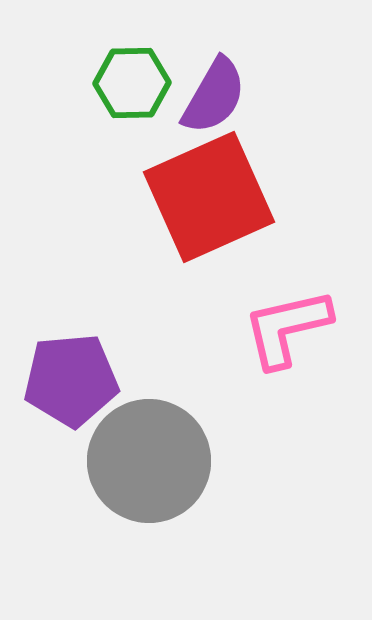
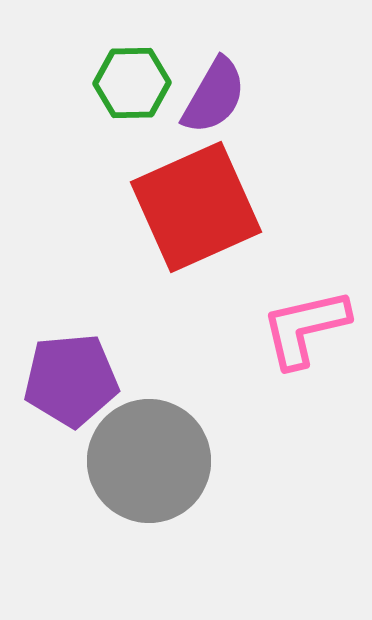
red square: moved 13 px left, 10 px down
pink L-shape: moved 18 px right
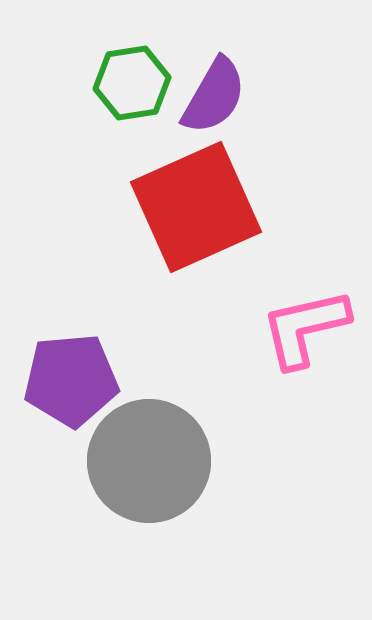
green hexagon: rotated 8 degrees counterclockwise
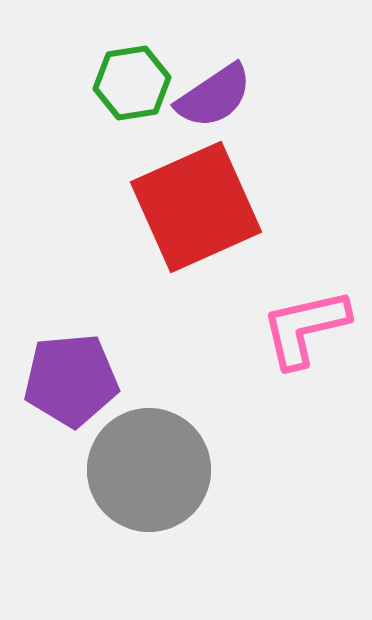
purple semicircle: rotated 26 degrees clockwise
gray circle: moved 9 px down
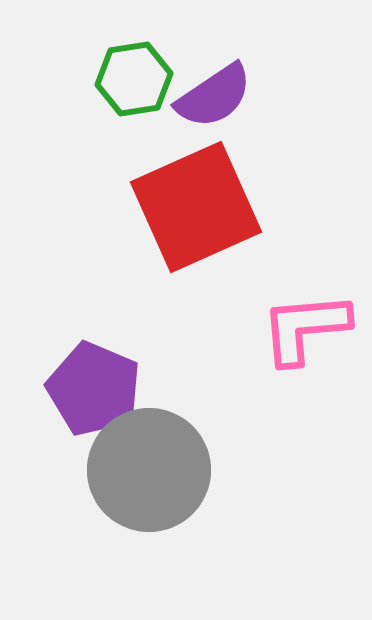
green hexagon: moved 2 px right, 4 px up
pink L-shape: rotated 8 degrees clockwise
purple pentagon: moved 23 px right, 9 px down; rotated 28 degrees clockwise
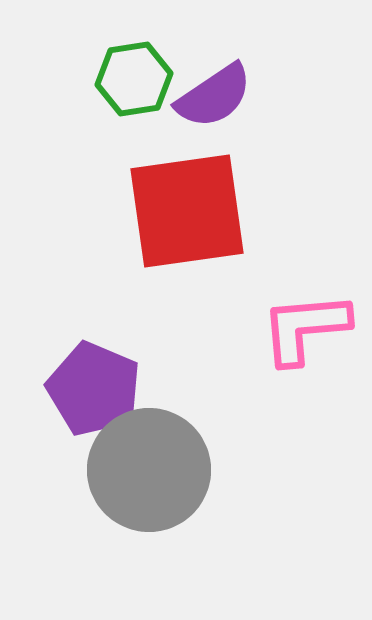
red square: moved 9 px left, 4 px down; rotated 16 degrees clockwise
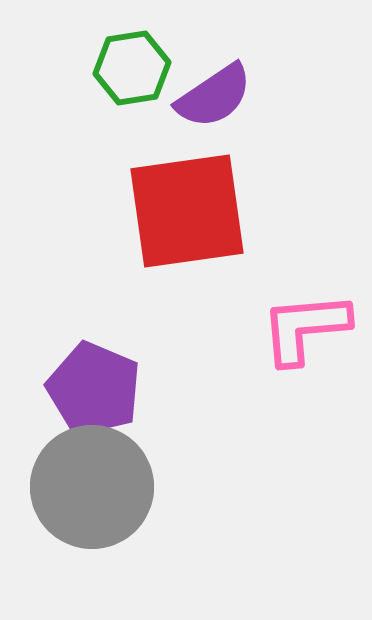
green hexagon: moved 2 px left, 11 px up
gray circle: moved 57 px left, 17 px down
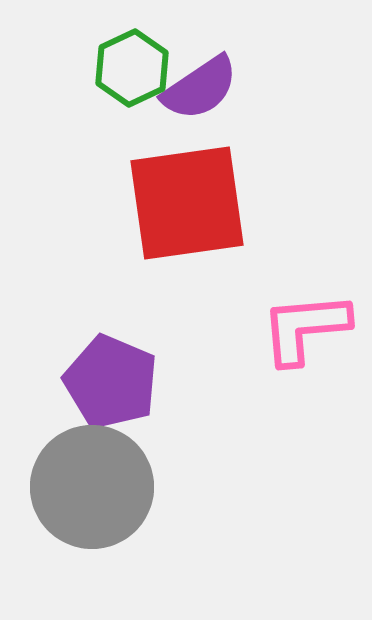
green hexagon: rotated 16 degrees counterclockwise
purple semicircle: moved 14 px left, 8 px up
red square: moved 8 px up
purple pentagon: moved 17 px right, 7 px up
